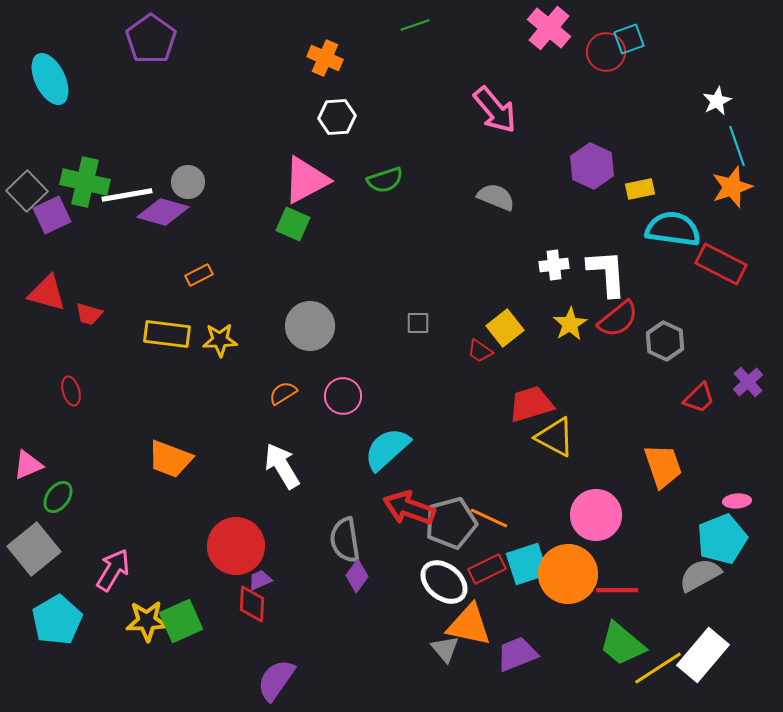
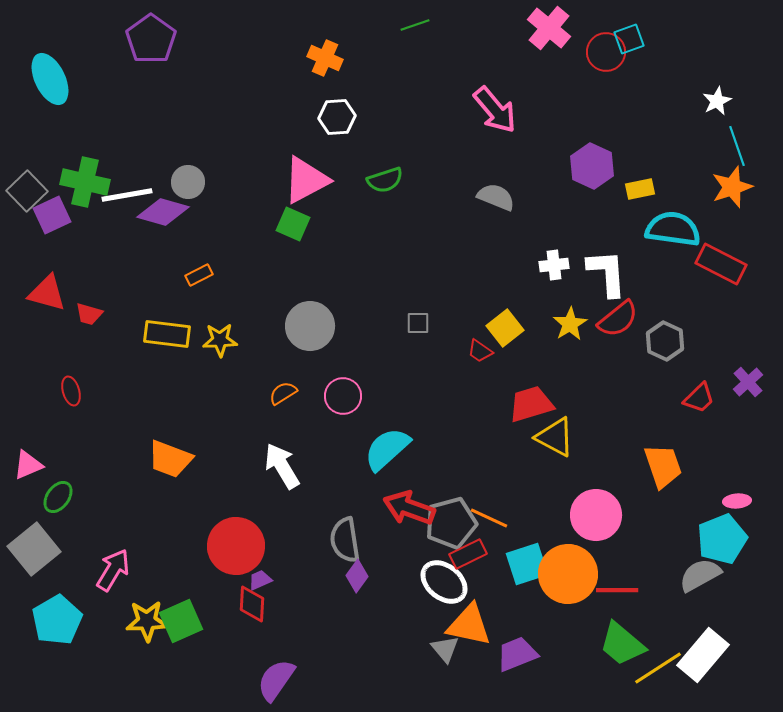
red rectangle at (487, 569): moved 19 px left, 15 px up
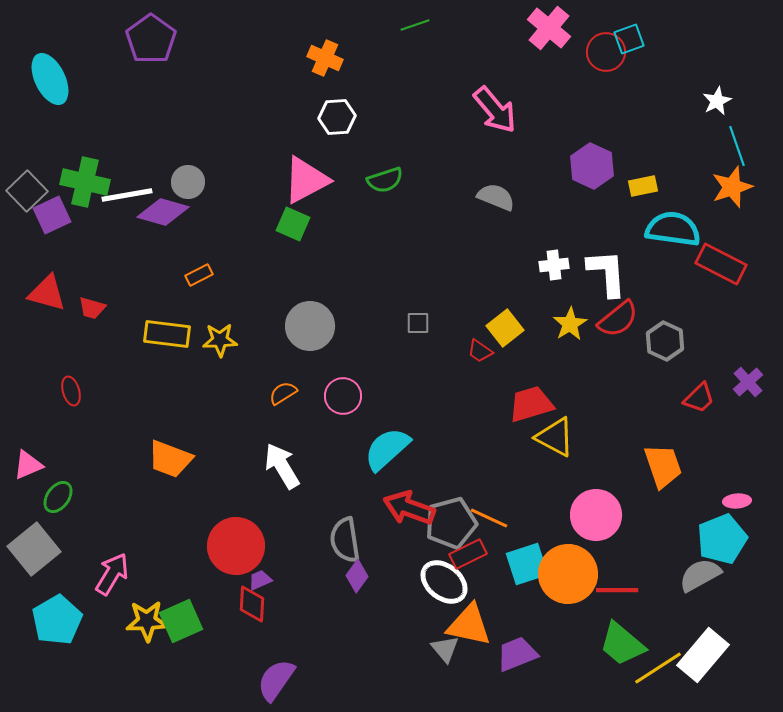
yellow rectangle at (640, 189): moved 3 px right, 3 px up
red trapezoid at (89, 314): moved 3 px right, 6 px up
pink arrow at (113, 570): moved 1 px left, 4 px down
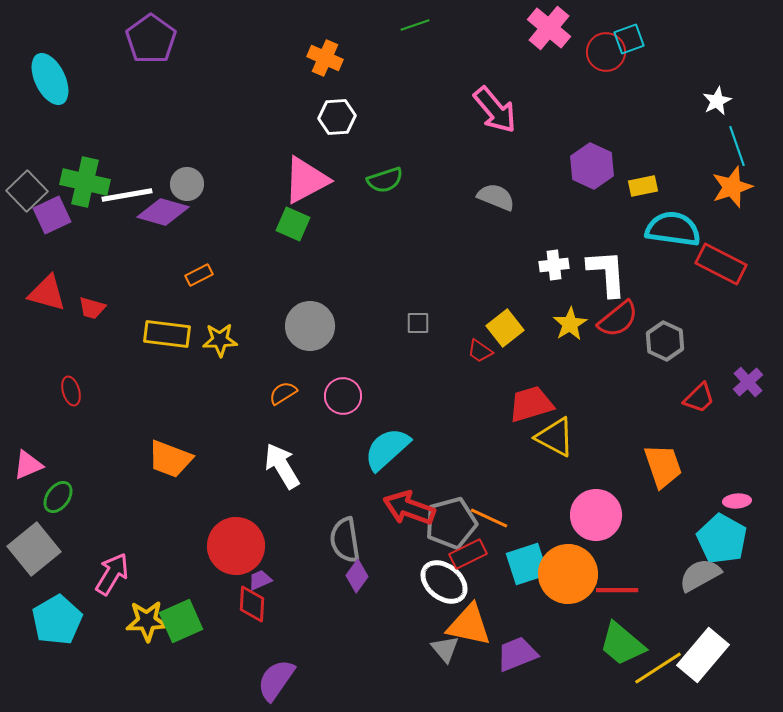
gray circle at (188, 182): moved 1 px left, 2 px down
cyan pentagon at (722, 539): rotated 21 degrees counterclockwise
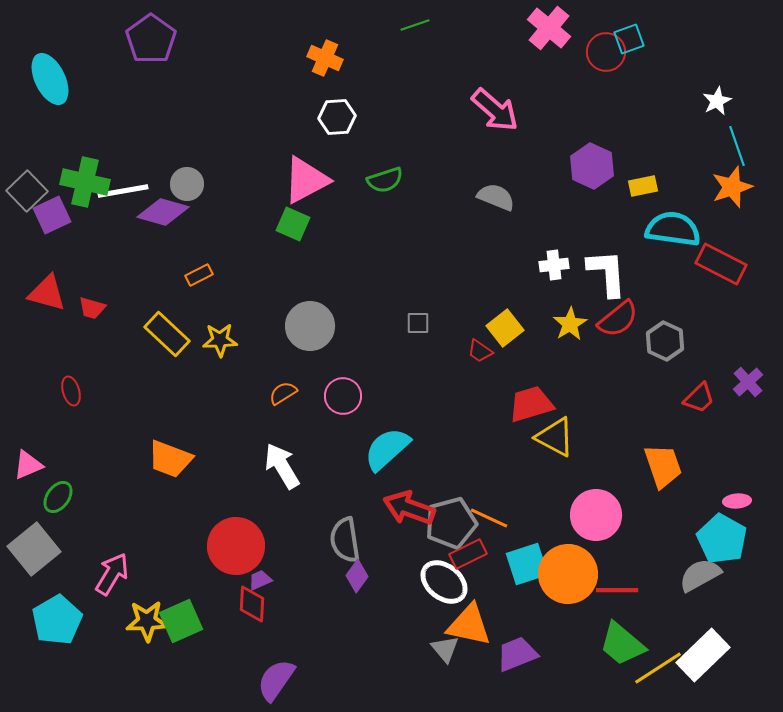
pink arrow at (495, 110): rotated 9 degrees counterclockwise
white line at (127, 195): moved 4 px left, 4 px up
yellow rectangle at (167, 334): rotated 36 degrees clockwise
white rectangle at (703, 655): rotated 6 degrees clockwise
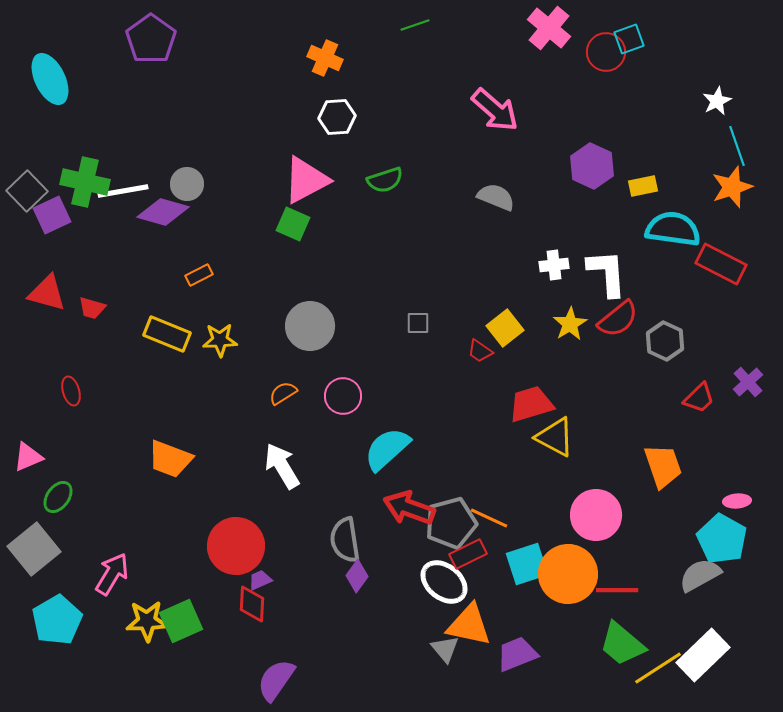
yellow rectangle at (167, 334): rotated 21 degrees counterclockwise
pink triangle at (28, 465): moved 8 px up
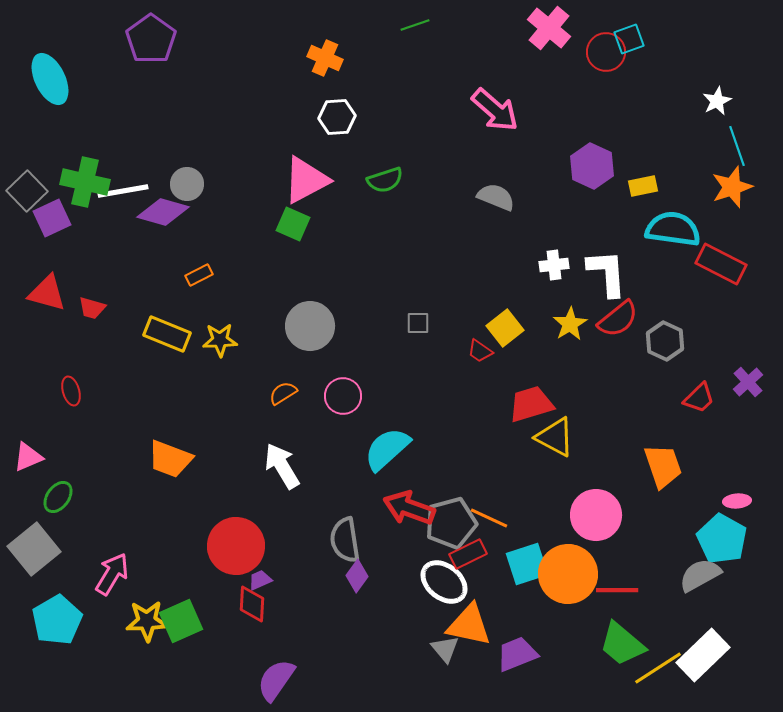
purple square at (52, 215): moved 3 px down
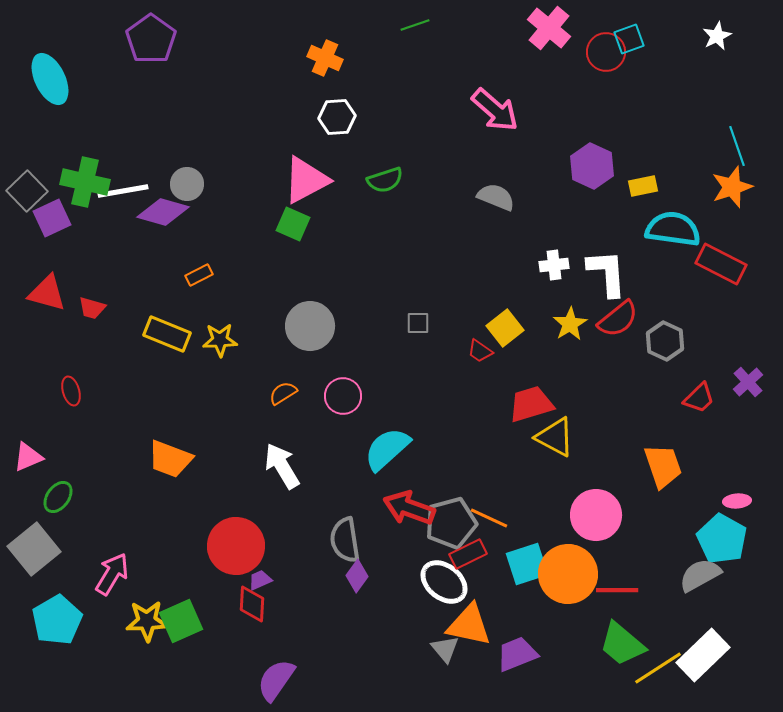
white star at (717, 101): moved 65 px up
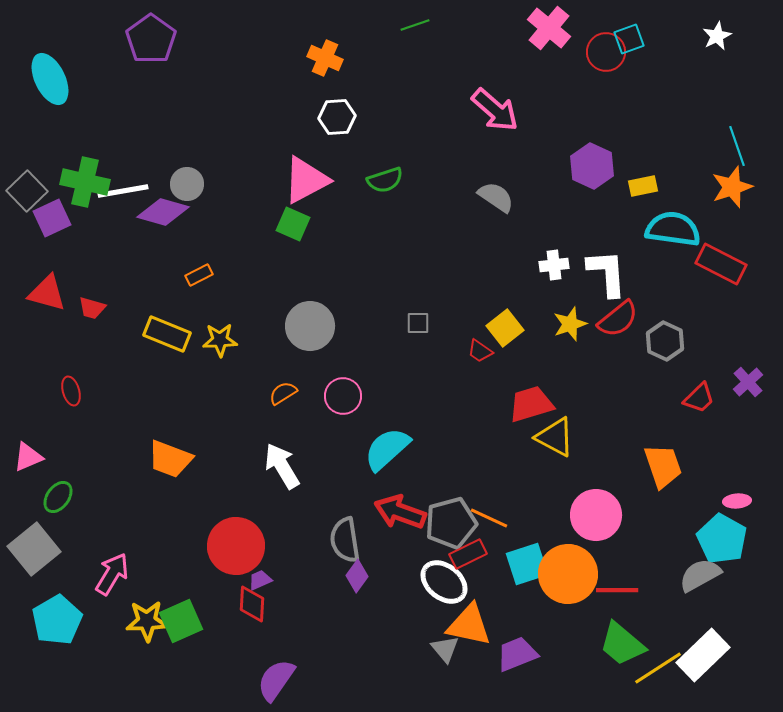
gray semicircle at (496, 197): rotated 12 degrees clockwise
yellow star at (570, 324): rotated 12 degrees clockwise
red arrow at (409, 508): moved 9 px left, 4 px down
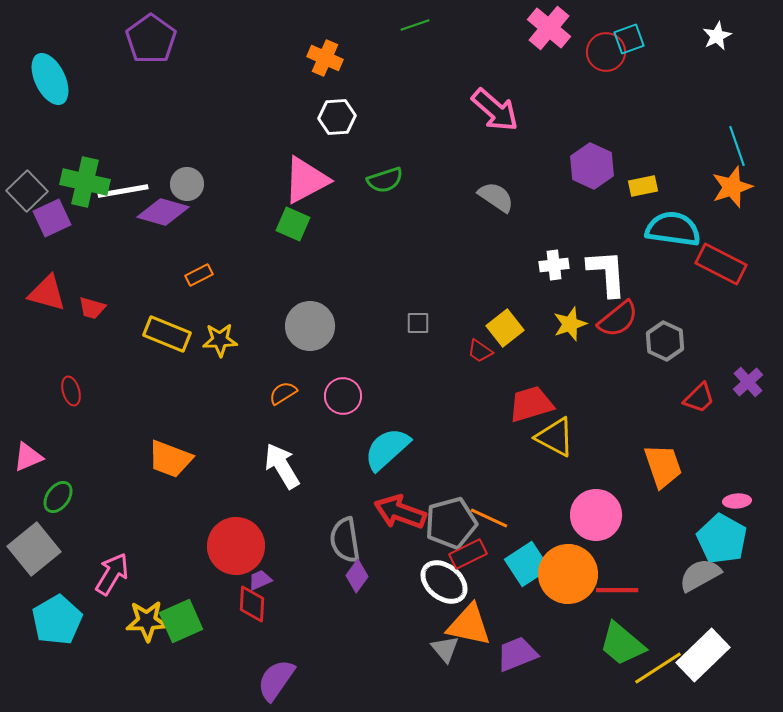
cyan square at (527, 564): rotated 15 degrees counterclockwise
